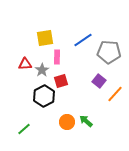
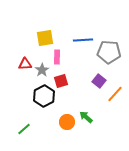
blue line: rotated 30 degrees clockwise
green arrow: moved 4 px up
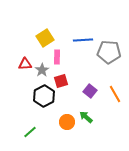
yellow square: rotated 24 degrees counterclockwise
purple square: moved 9 px left, 10 px down
orange line: rotated 72 degrees counterclockwise
green line: moved 6 px right, 3 px down
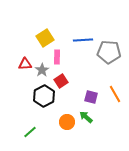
red square: rotated 16 degrees counterclockwise
purple square: moved 1 px right, 6 px down; rotated 24 degrees counterclockwise
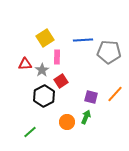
orange line: rotated 72 degrees clockwise
green arrow: rotated 72 degrees clockwise
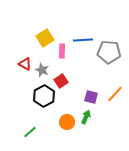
pink rectangle: moved 5 px right, 6 px up
red triangle: rotated 32 degrees clockwise
gray star: rotated 16 degrees counterclockwise
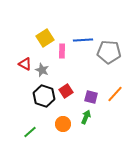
red square: moved 5 px right, 10 px down
black hexagon: rotated 15 degrees counterclockwise
orange circle: moved 4 px left, 2 px down
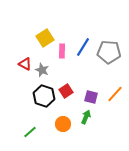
blue line: moved 7 px down; rotated 54 degrees counterclockwise
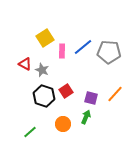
blue line: rotated 18 degrees clockwise
purple square: moved 1 px down
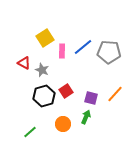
red triangle: moved 1 px left, 1 px up
black hexagon: rotated 25 degrees clockwise
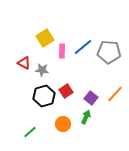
gray star: rotated 16 degrees counterclockwise
purple square: rotated 24 degrees clockwise
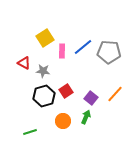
gray star: moved 1 px right, 1 px down
orange circle: moved 3 px up
green line: rotated 24 degrees clockwise
